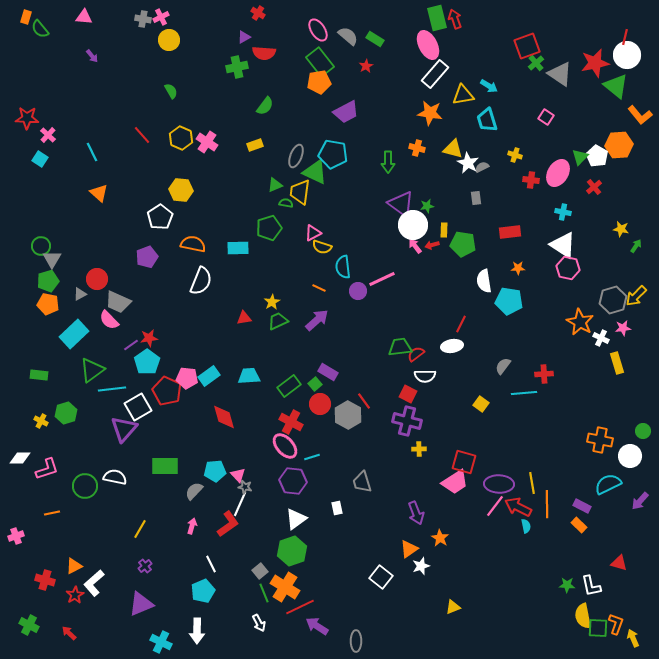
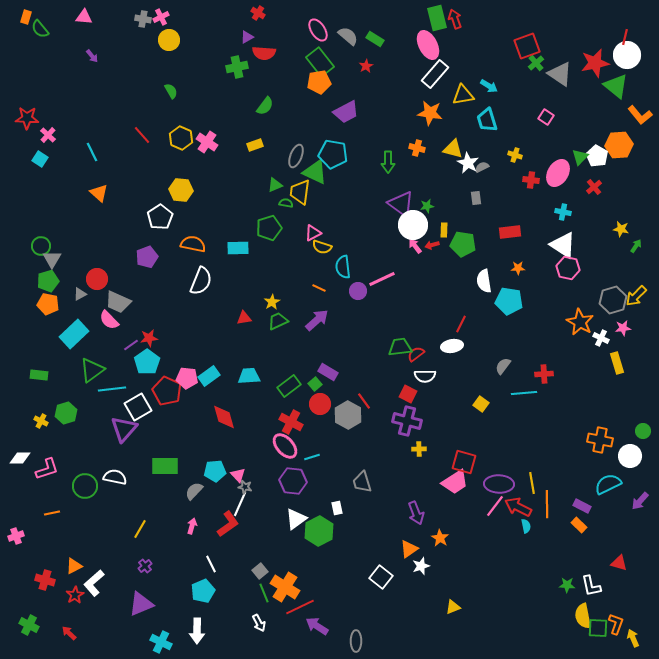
purple triangle at (244, 37): moved 3 px right
green hexagon at (292, 551): moved 27 px right, 20 px up; rotated 8 degrees counterclockwise
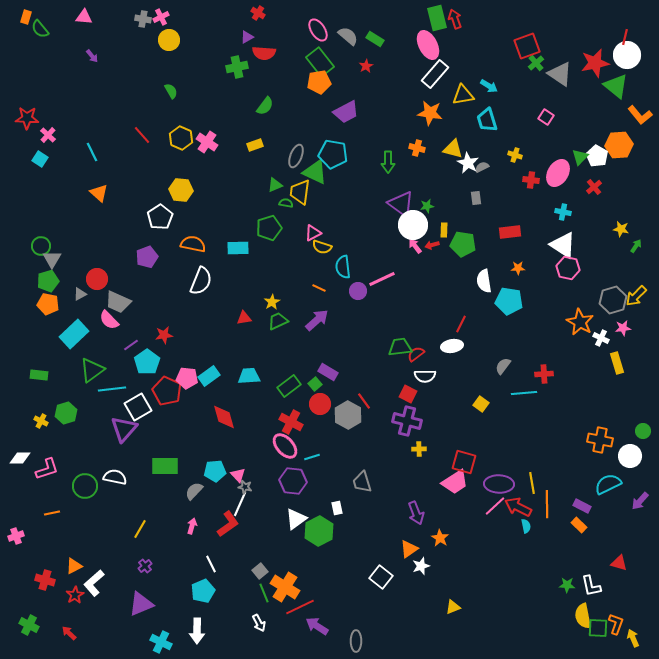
red star at (149, 338): moved 15 px right, 3 px up
pink line at (495, 506): rotated 10 degrees clockwise
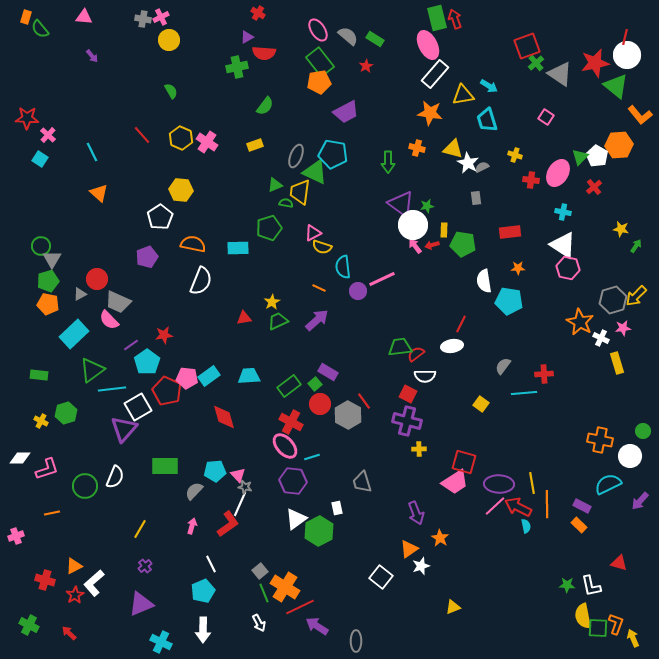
white semicircle at (115, 477): rotated 100 degrees clockwise
white arrow at (197, 631): moved 6 px right, 1 px up
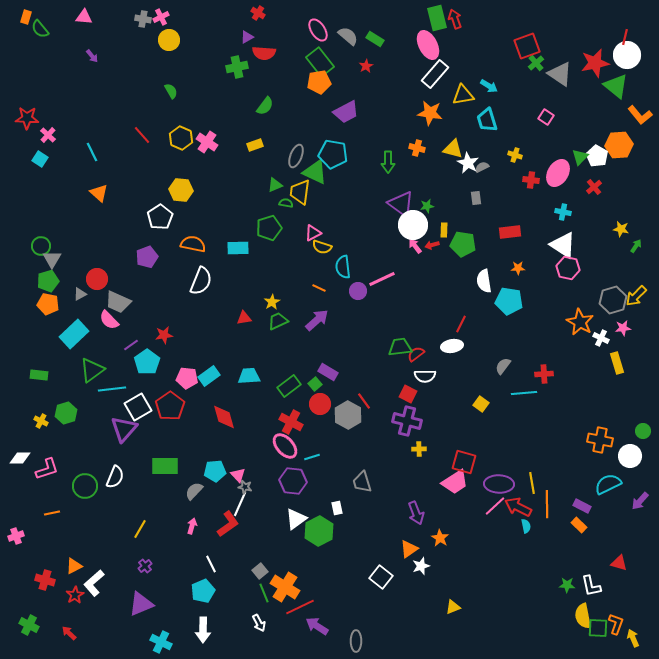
red pentagon at (167, 391): moved 3 px right, 15 px down; rotated 12 degrees clockwise
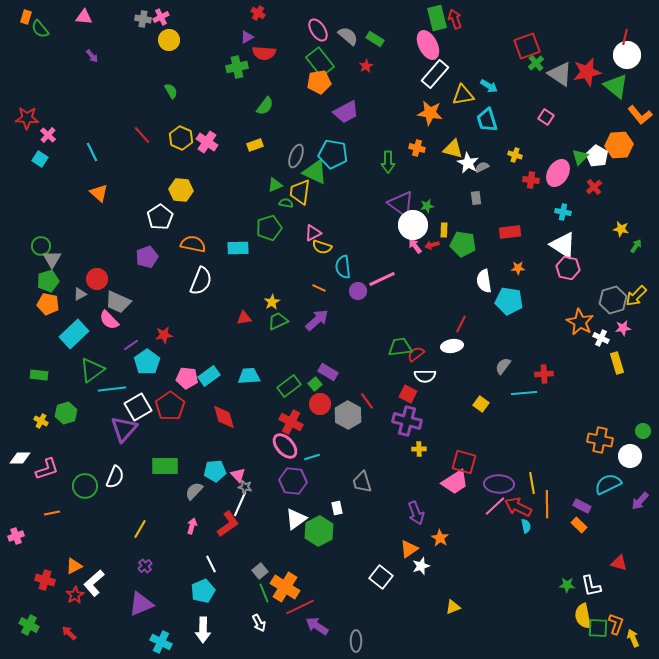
red star at (595, 63): moved 8 px left, 9 px down
red line at (364, 401): moved 3 px right
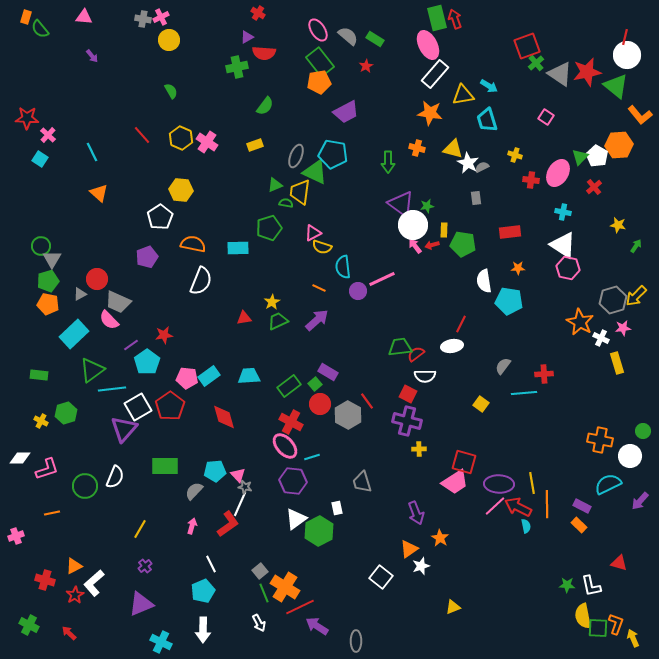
yellow star at (621, 229): moved 3 px left, 4 px up
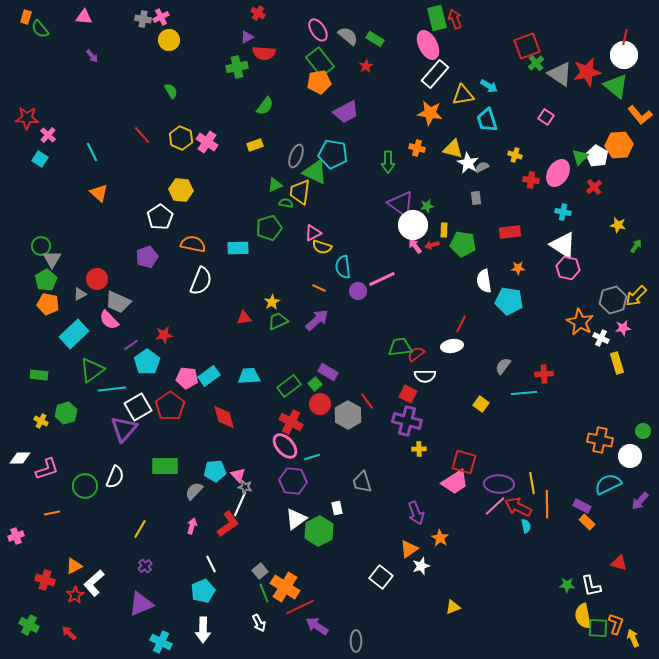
white circle at (627, 55): moved 3 px left
green pentagon at (48, 281): moved 2 px left, 1 px up; rotated 15 degrees counterclockwise
orange rectangle at (579, 525): moved 8 px right, 3 px up
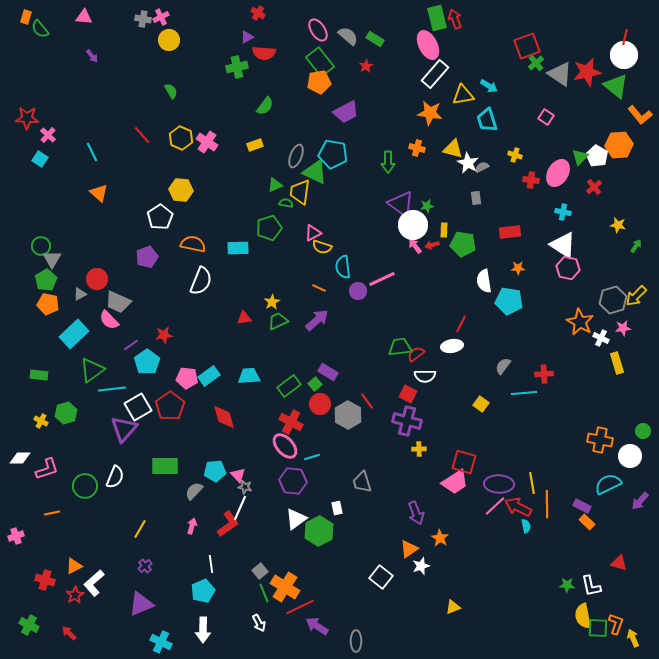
white line at (240, 504): moved 4 px down
white line at (211, 564): rotated 18 degrees clockwise
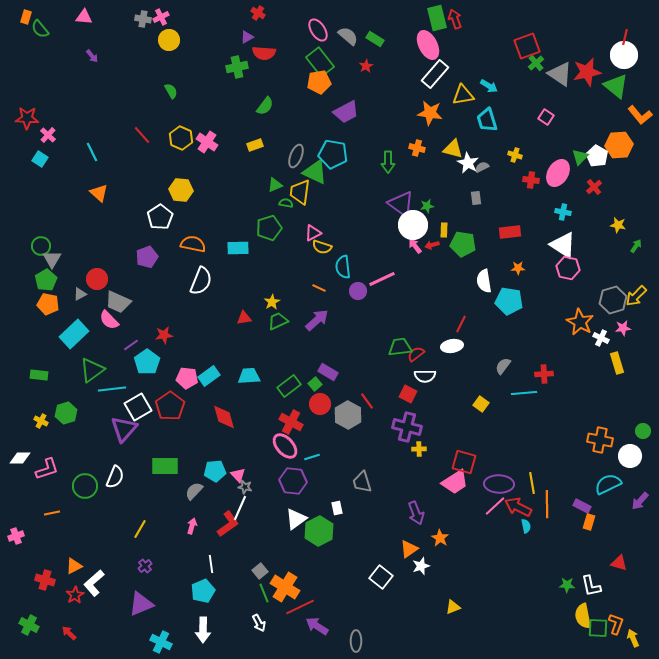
purple cross at (407, 421): moved 6 px down
orange rectangle at (587, 522): moved 2 px right; rotated 63 degrees clockwise
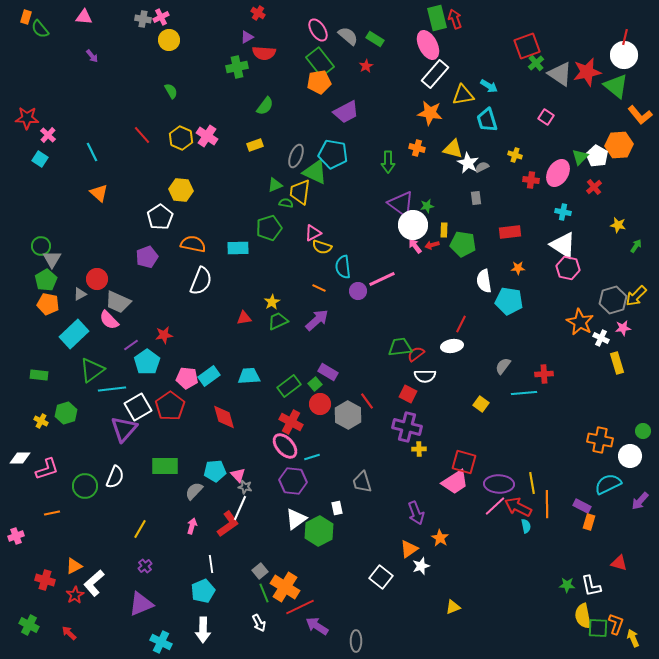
pink cross at (207, 142): moved 6 px up
